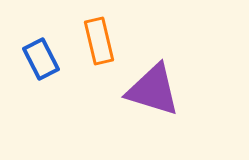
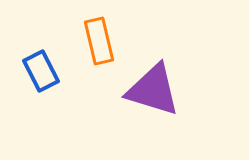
blue rectangle: moved 12 px down
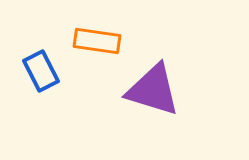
orange rectangle: moved 2 px left; rotated 69 degrees counterclockwise
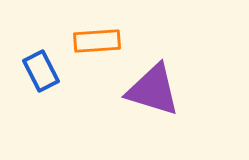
orange rectangle: rotated 12 degrees counterclockwise
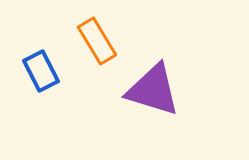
orange rectangle: rotated 63 degrees clockwise
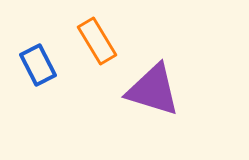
blue rectangle: moved 3 px left, 6 px up
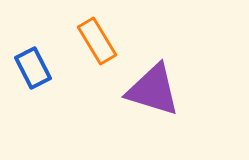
blue rectangle: moved 5 px left, 3 px down
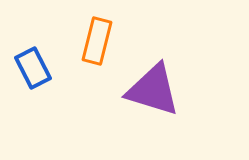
orange rectangle: rotated 45 degrees clockwise
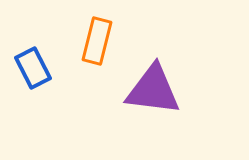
purple triangle: rotated 10 degrees counterclockwise
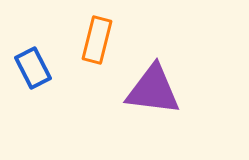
orange rectangle: moved 1 px up
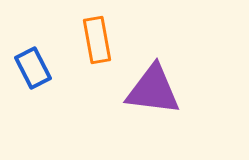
orange rectangle: rotated 24 degrees counterclockwise
